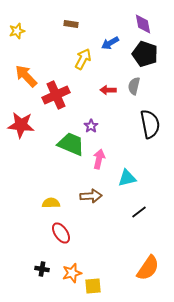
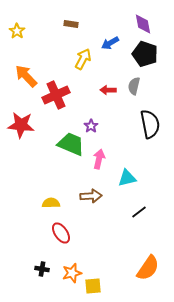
yellow star: rotated 21 degrees counterclockwise
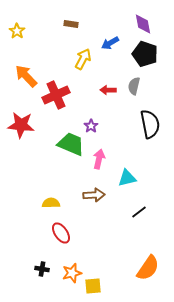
brown arrow: moved 3 px right, 1 px up
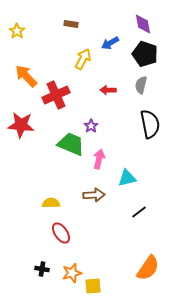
gray semicircle: moved 7 px right, 1 px up
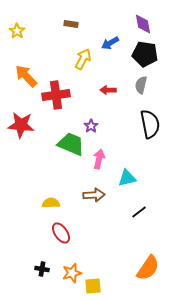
black pentagon: rotated 10 degrees counterclockwise
red cross: rotated 16 degrees clockwise
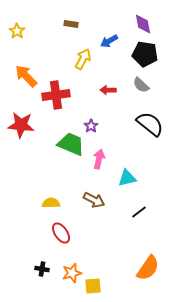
blue arrow: moved 1 px left, 2 px up
gray semicircle: rotated 60 degrees counterclockwise
black semicircle: rotated 40 degrees counterclockwise
brown arrow: moved 5 px down; rotated 30 degrees clockwise
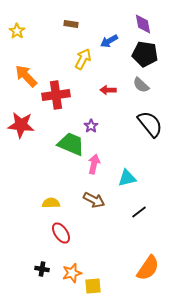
black semicircle: rotated 12 degrees clockwise
pink arrow: moved 5 px left, 5 px down
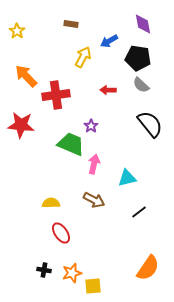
black pentagon: moved 7 px left, 4 px down
yellow arrow: moved 2 px up
black cross: moved 2 px right, 1 px down
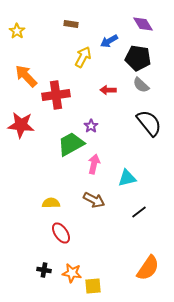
purple diamond: rotated 20 degrees counterclockwise
black semicircle: moved 1 px left, 1 px up
green trapezoid: rotated 52 degrees counterclockwise
orange star: rotated 24 degrees clockwise
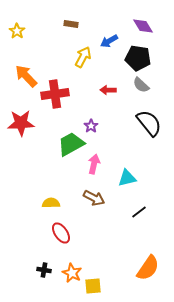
purple diamond: moved 2 px down
red cross: moved 1 px left, 1 px up
red star: moved 2 px up; rotated 8 degrees counterclockwise
brown arrow: moved 2 px up
orange star: rotated 18 degrees clockwise
